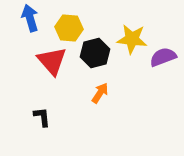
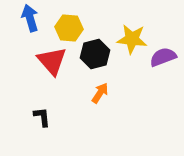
black hexagon: moved 1 px down
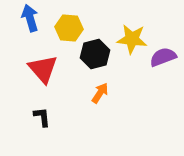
red triangle: moved 9 px left, 8 px down
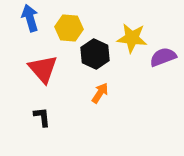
yellow star: moved 1 px up
black hexagon: rotated 20 degrees counterclockwise
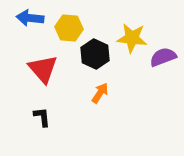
blue arrow: rotated 68 degrees counterclockwise
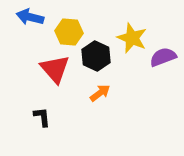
blue arrow: moved 1 px up; rotated 8 degrees clockwise
yellow hexagon: moved 4 px down
yellow star: rotated 16 degrees clockwise
black hexagon: moved 1 px right, 2 px down
red triangle: moved 12 px right
orange arrow: rotated 20 degrees clockwise
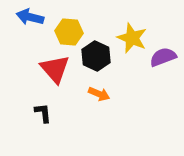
orange arrow: moved 1 px left, 1 px down; rotated 60 degrees clockwise
black L-shape: moved 1 px right, 4 px up
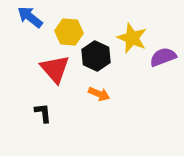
blue arrow: rotated 24 degrees clockwise
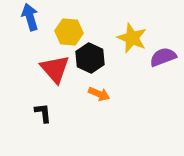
blue arrow: rotated 36 degrees clockwise
black hexagon: moved 6 px left, 2 px down
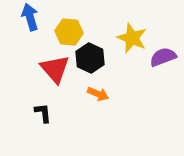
orange arrow: moved 1 px left
